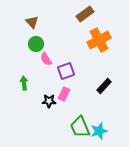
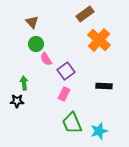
orange cross: rotated 20 degrees counterclockwise
purple square: rotated 18 degrees counterclockwise
black rectangle: rotated 49 degrees clockwise
black star: moved 32 px left
green trapezoid: moved 8 px left, 4 px up
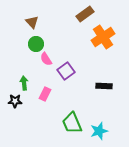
orange cross: moved 4 px right, 3 px up; rotated 15 degrees clockwise
pink rectangle: moved 19 px left
black star: moved 2 px left
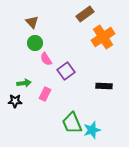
green circle: moved 1 px left, 1 px up
green arrow: rotated 88 degrees clockwise
cyan star: moved 7 px left, 1 px up
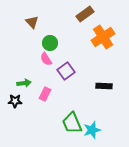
green circle: moved 15 px right
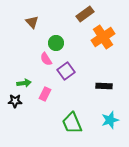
green circle: moved 6 px right
cyan star: moved 18 px right, 10 px up
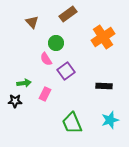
brown rectangle: moved 17 px left
